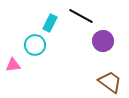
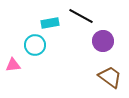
cyan rectangle: rotated 54 degrees clockwise
brown trapezoid: moved 5 px up
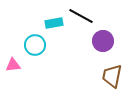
cyan rectangle: moved 4 px right
brown trapezoid: moved 2 px right, 1 px up; rotated 115 degrees counterclockwise
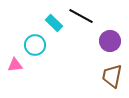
cyan rectangle: rotated 54 degrees clockwise
purple circle: moved 7 px right
pink triangle: moved 2 px right
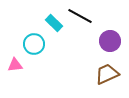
black line: moved 1 px left
cyan circle: moved 1 px left, 1 px up
brown trapezoid: moved 5 px left, 2 px up; rotated 55 degrees clockwise
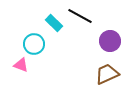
pink triangle: moved 6 px right; rotated 28 degrees clockwise
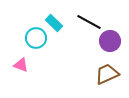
black line: moved 9 px right, 6 px down
cyan circle: moved 2 px right, 6 px up
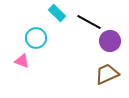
cyan rectangle: moved 3 px right, 10 px up
pink triangle: moved 1 px right, 4 px up
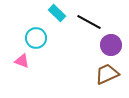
purple circle: moved 1 px right, 4 px down
